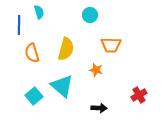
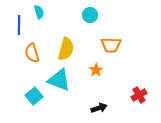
orange star: rotated 24 degrees clockwise
cyan triangle: moved 3 px left, 6 px up; rotated 20 degrees counterclockwise
black arrow: rotated 21 degrees counterclockwise
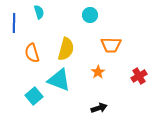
blue line: moved 5 px left, 2 px up
orange star: moved 2 px right, 2 px down
red cross: moved 19 px up
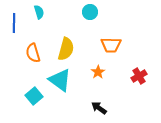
cyan circle: moved 3 px up
orange semicircle: moved 1 px right
cyan triangle: moved 1 px right; rotated 15 degrees clockwise
black arrow: rotated 126 degrees counterclockwise
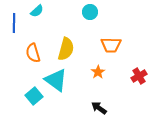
cyan semicircle: moved 2 px left, 1 px up; rotated 64 degrees clockwise
cyan triangle: moved 4 px left
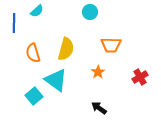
red cross: moved 1 px right, 1 px down
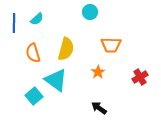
cyan semicircle: moved 8 px down
